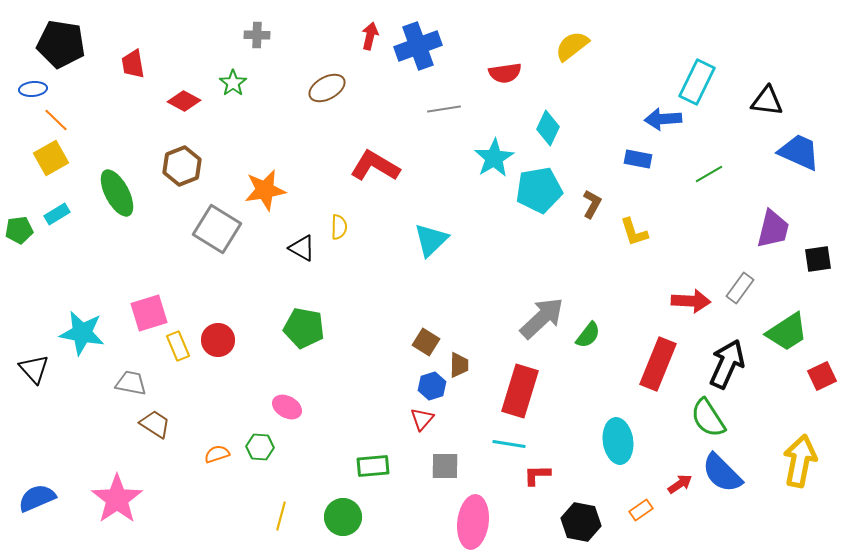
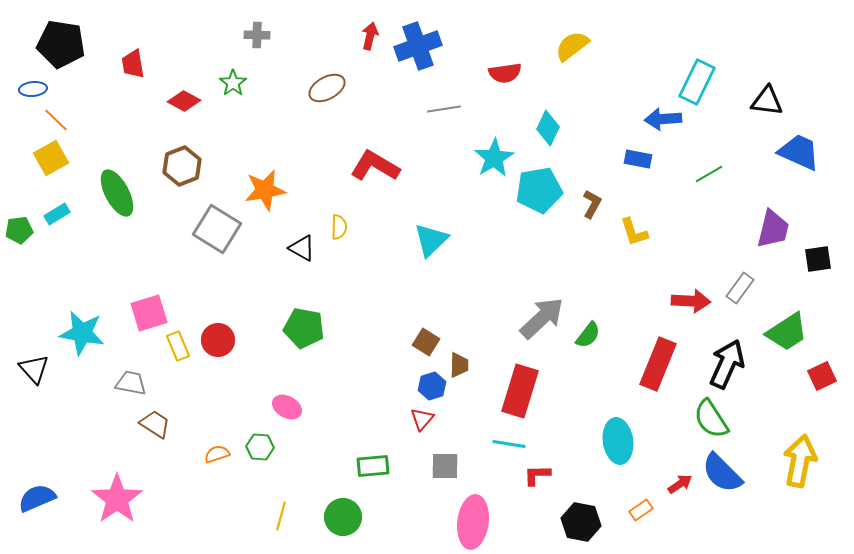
green semicircle at (708, 418): moved 3 px right, 1 px down
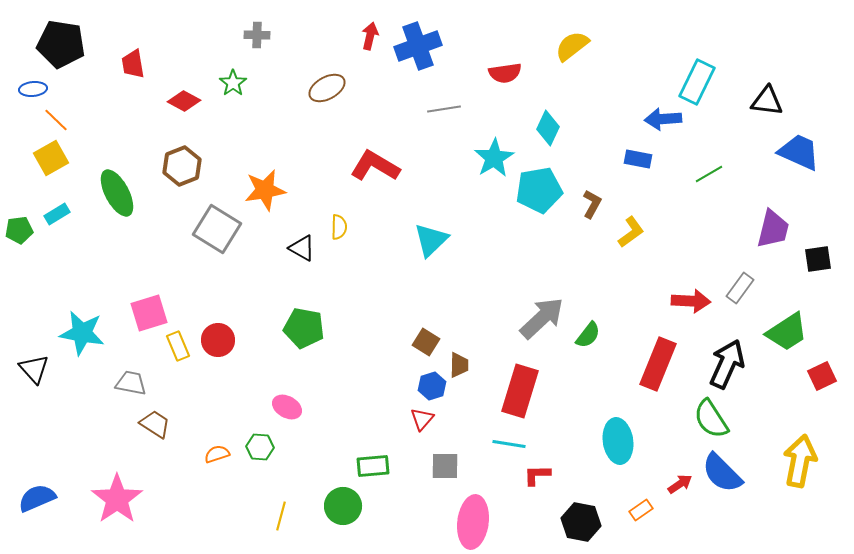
yellow L-shape at (634, 232): moved 3 px left; rotated 108 degrees counterclockwise
green circle at (343, 517): moved 11 px up
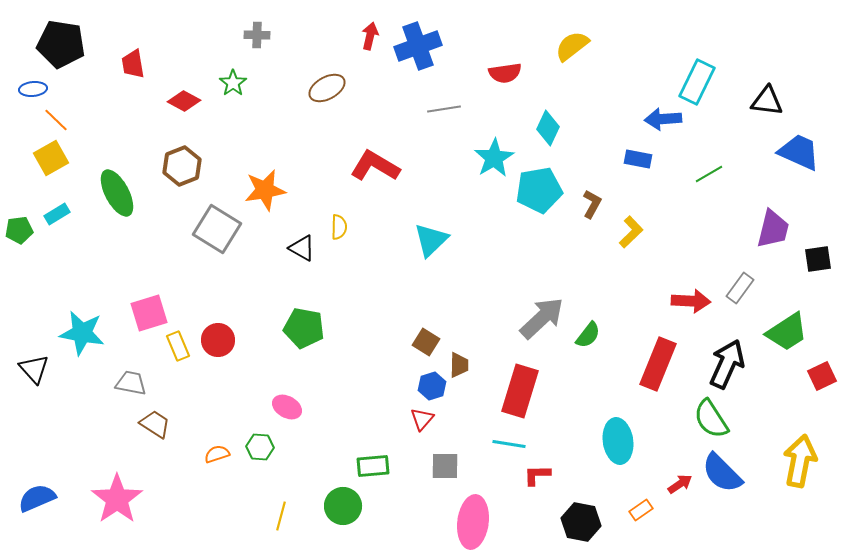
yellow L-shape at (631, 232): rotated 8 degrees counterclockwise
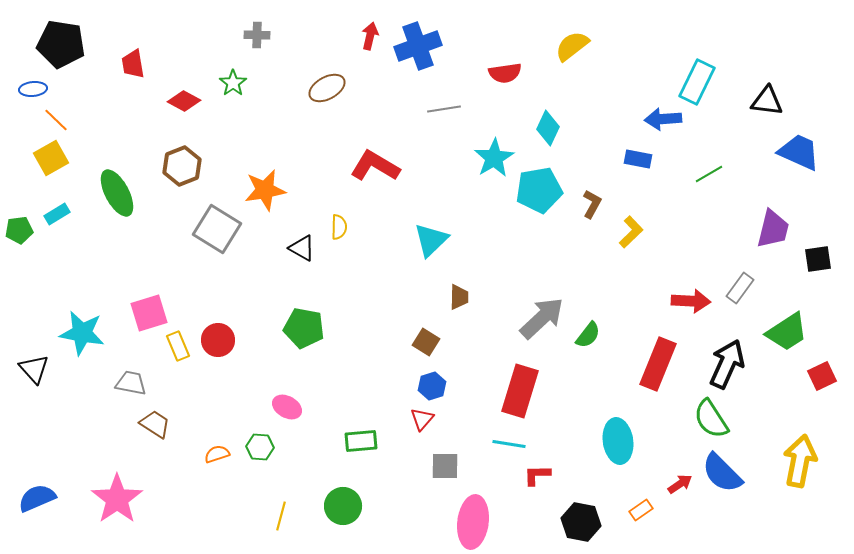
brown trapezoid at (459, 365): moved 68 px up
green rectangle at (373, 466): moved 12 px left, 25 px up
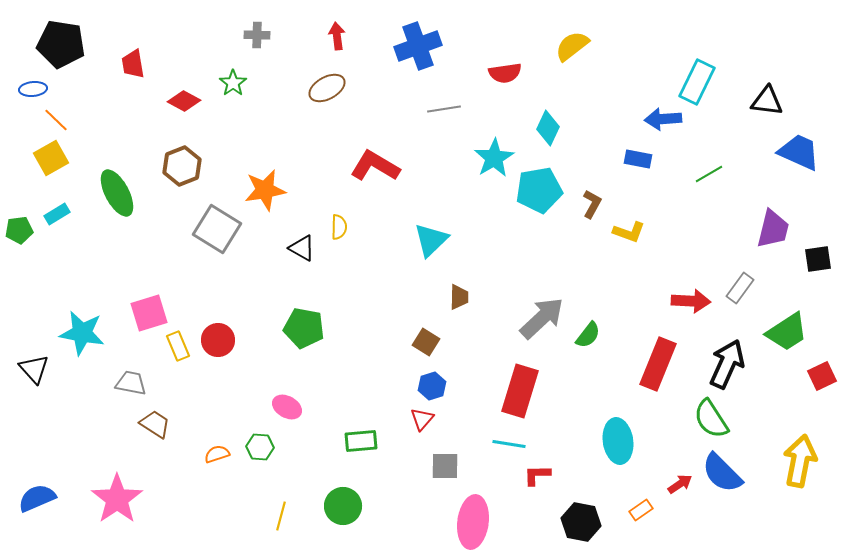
red arrow at (370, 36): moved 33 px left; rotated 20 degrees counterclockwise
yellow L-shape at (631, 232): moved 2 px left; rotated 64 degrees clockwise
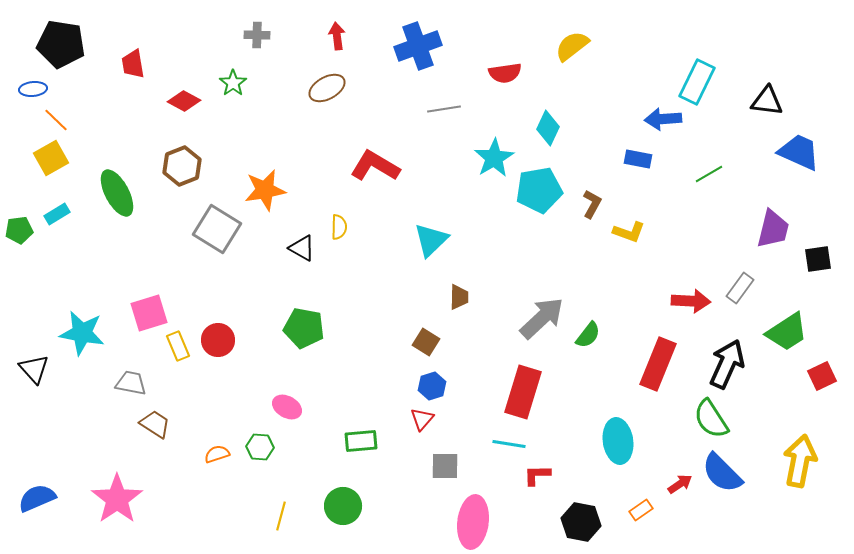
red rectangle at (520, 391): moved 3 px right, 1 px down
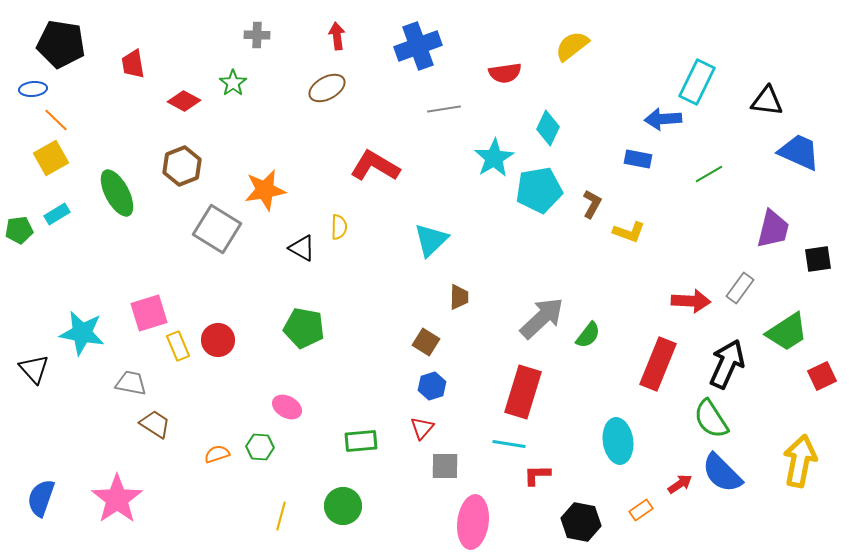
red triangle at (422, 419): moved 9 px down
blue semicircle at (37, 498): moved 4 px right; rotated 48 degrees counterclockwise
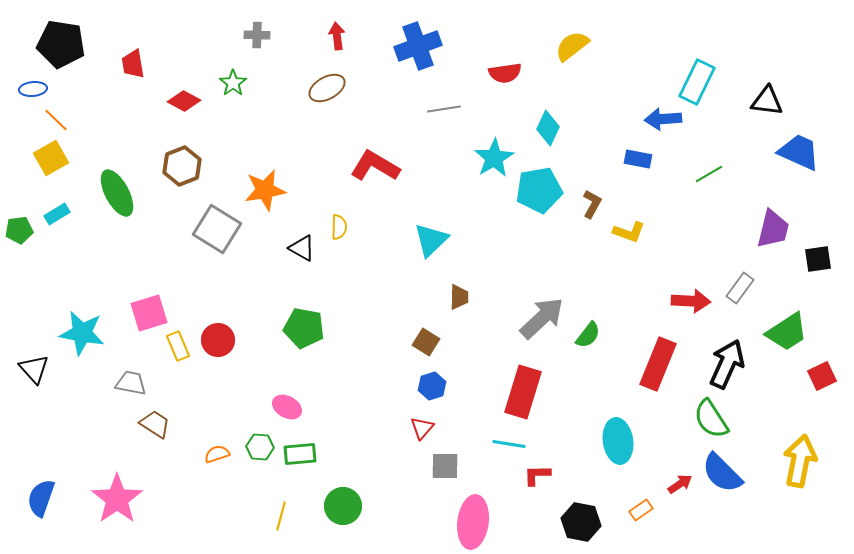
green rectangle at (361, 441): moved 61 px left, 13 px down
